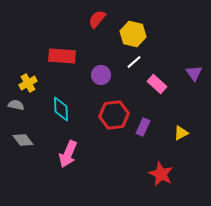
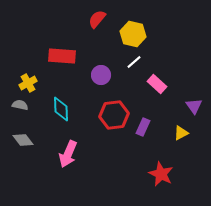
purple triangle: moved 33 px down
gray semicircle: moved 4 px right
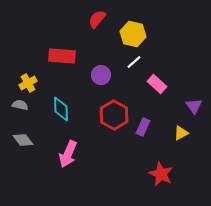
red hexagon: rotated 24 degrees counterclockwise
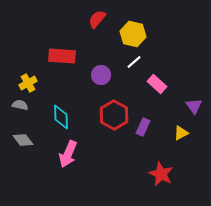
cyan diamond: moved 8 px down
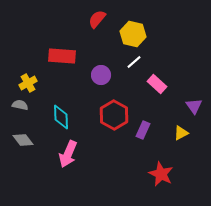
purple rectangle: moved 3 px down
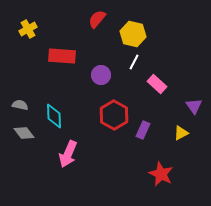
white line: rotated 21 degrees counterclockwise
yellow cross: moved 54 px up
cyan diamond: moved 7 px left, 1 px up
gray diamond: moved 1 px right, 7 px up
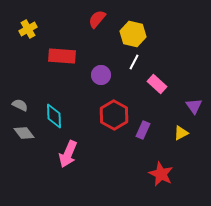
gray semicircle: rotated 14 degrees clockwise
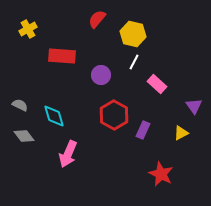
cyan diamond: rotated 15 degrees counterclockwise
gray diamond: moved 3 px down
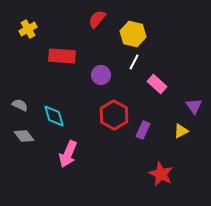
yellow triangle: moved 2 px up
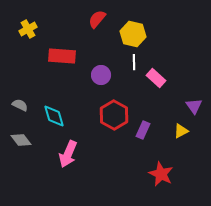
white line: rotated 28 degrees counterclockwise
pink rectangle: moved 1 px left, 6 px up
gray diamond: moved 3 px left, 4 px down
